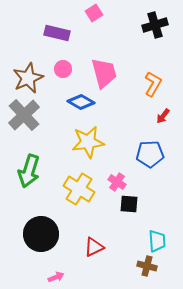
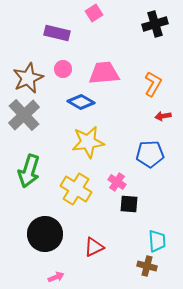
black cross: moved 1 px up
pink trapezoid: rotated 80 degrees counterclockwise
red arrow: rotated 42 degrees clockwise
yellow cross: moved 3 px left
black circle: moved 4 px right
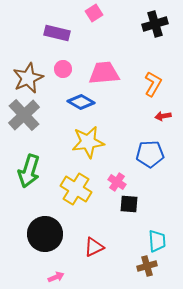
brown cross: rotated 30 degrees counterclockwise
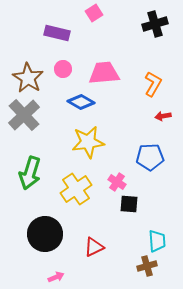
brown star: rotated 16 degrees counterclockwise
blue pentagon: moved 3 px down
green arrow: moved 1 px right, 2 px down
yellow cross: rotated 24 degrees clockwise
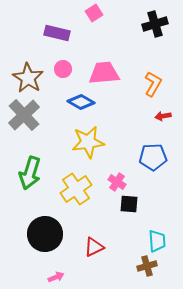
blue pentagon: moved 3 px right
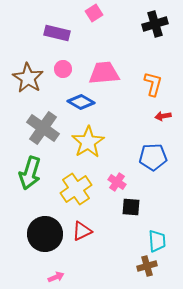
orange L-shape: rotated 15 degrees counterclockwise
gray cross: moved 19 px right, 13 px down; rotated 12 degrees counterclockwise
yellow star: rotated 24 degrees counterclockwise
black square: moved 2 px right, 3 px down
red triangle: moved 12 px left, 16 px up
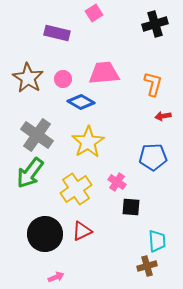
pink circle: moved 10 px down
gray cross: moved 6 px left, 7 px down
green arrow: rotated 20 degrees clockwise
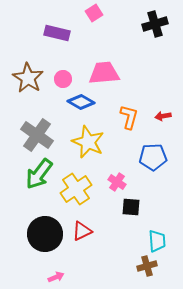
orange L-shape: moved 24 px left, 33 px down
yellow star: rotated 16 degrees counterclockwise
green arrow: moved 9 px right, 1 px down
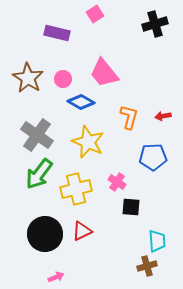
pink square: moved 1 px right, 1 px down
pink trapezoid: rotated 124 degrees counterclockwise
yellow cross: rotated 20 degrees clockwise
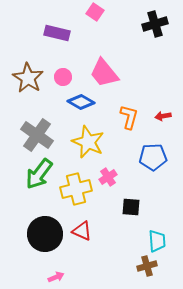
pink square: moved 2 px up; rotated 24 degrees counterclockwise
pink circle: moved 2 px up
pink cross: moved 9 px left, 5 px up; rotated 24 degrees clockwise
red triangle: rotated 50 degrees clockwise
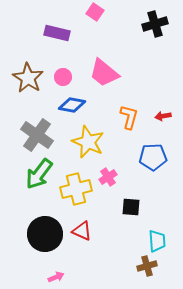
pink trapezoid: rotated 12 degrees counterclockwise
blue diamond: moved 9 px left, 3 px down; rotated 20 degrees counterclockwise
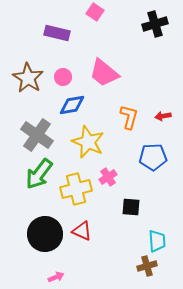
blue diamond: rotated 20 degrees counterclockwise
